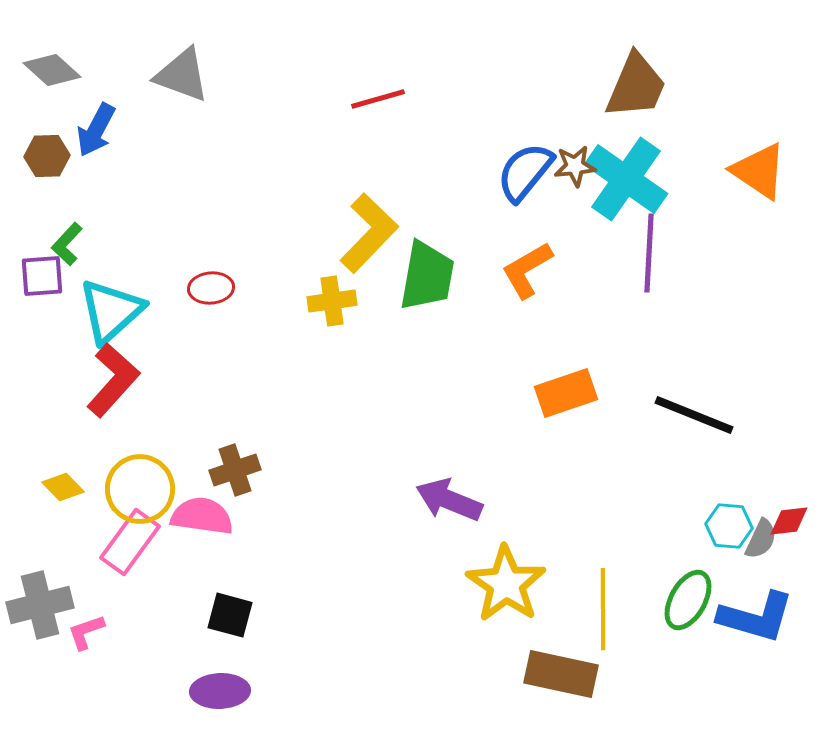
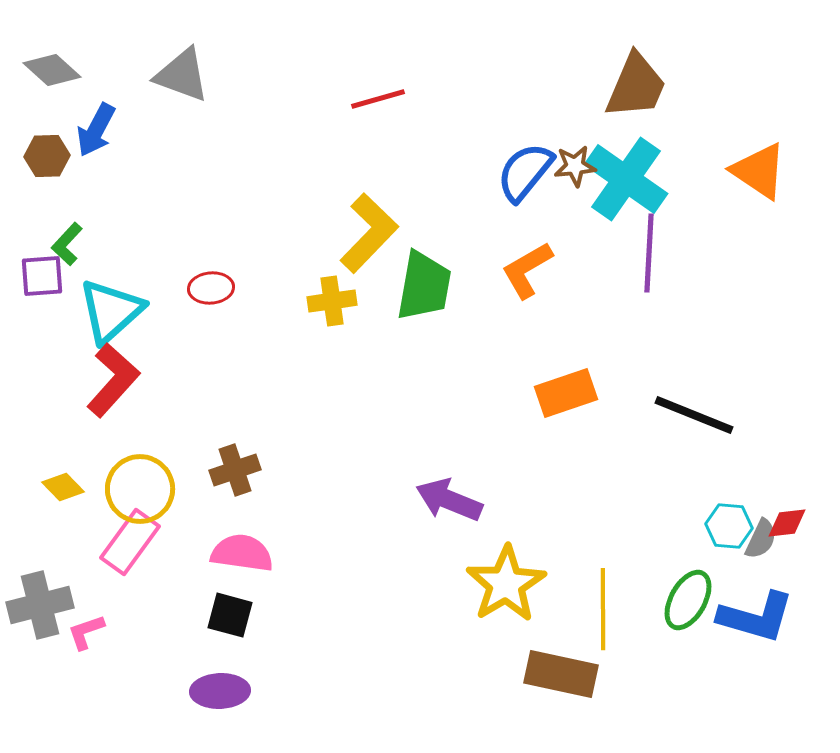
green trapezoid: moved 3 px left, 10 px down
pink semicircle: moved 40 px right, 37 px down
red diamond: moved 2 px left, 2 px down
yellow star: rotated 6 degrees clockwise
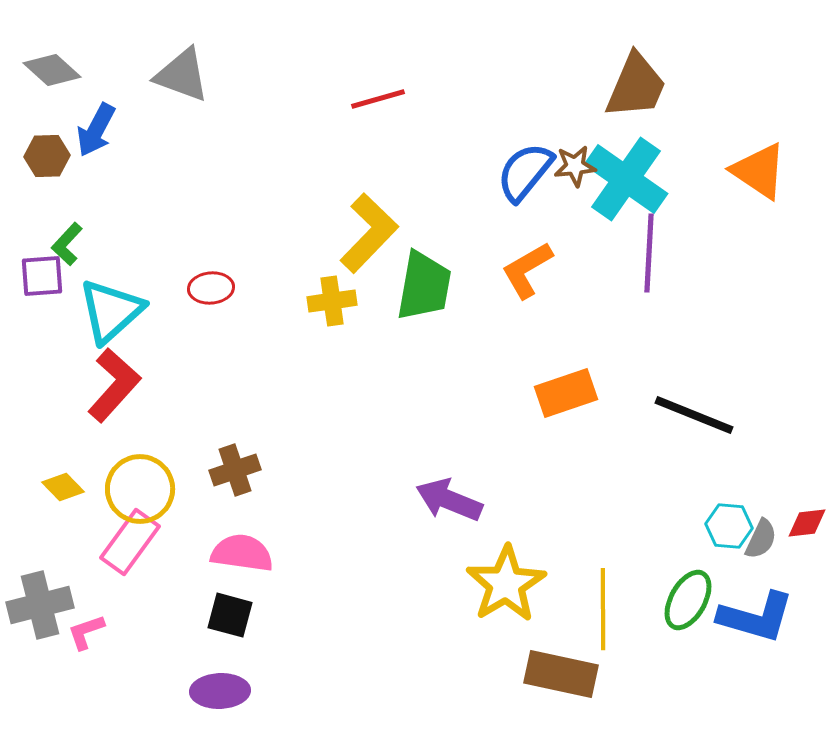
red L-shape: moved 1 px right, 5 px down
red diamond: moved 20 px right
